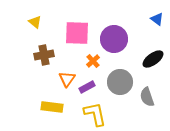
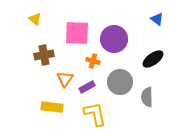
yellow triangle: moved 3 px up
orange cross: rotated 32 degrees counterclockwise
orange triangle: moved 2 px left
gray semicircle: rotated 18 degrees clockwise
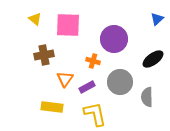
blue triangle: rotated 40 degrees clockwise
pink square: moved 9 px left, 8 px up
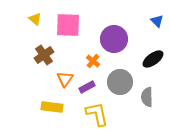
blue triangle: moved 2 px down; rotated 32 degrees counterclockwise
brown cross: rotated 24 degrees counterclockwise
orange cross: rotated 24 degrees clockwise
yellow L-shape: moved 2 px right
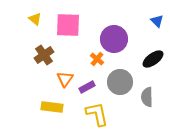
orange cross: moved 4 px right, 2 px up
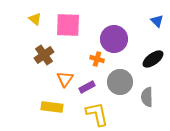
orange cross: rotated 24 degrees counterclockwise
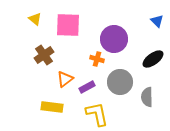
orange triangle: rotated 18 degrees clockwise
